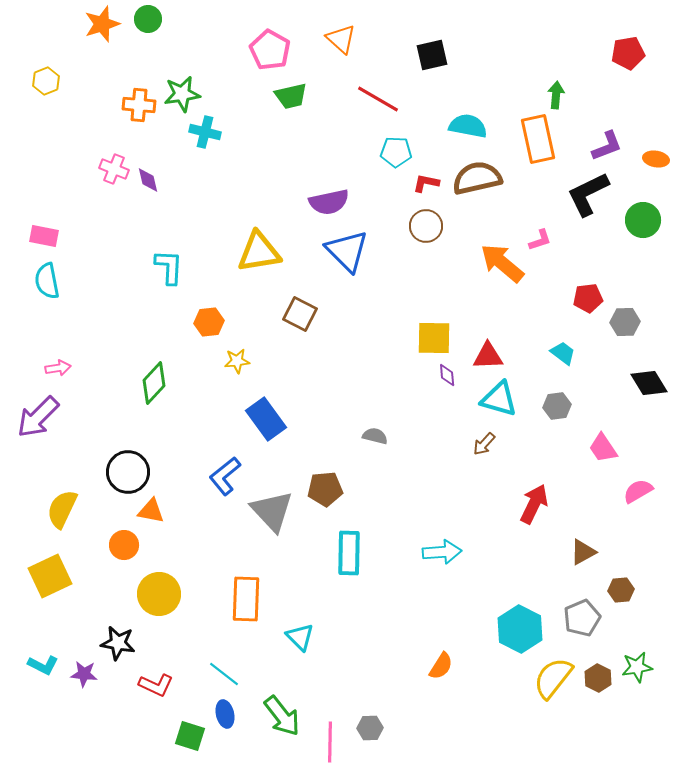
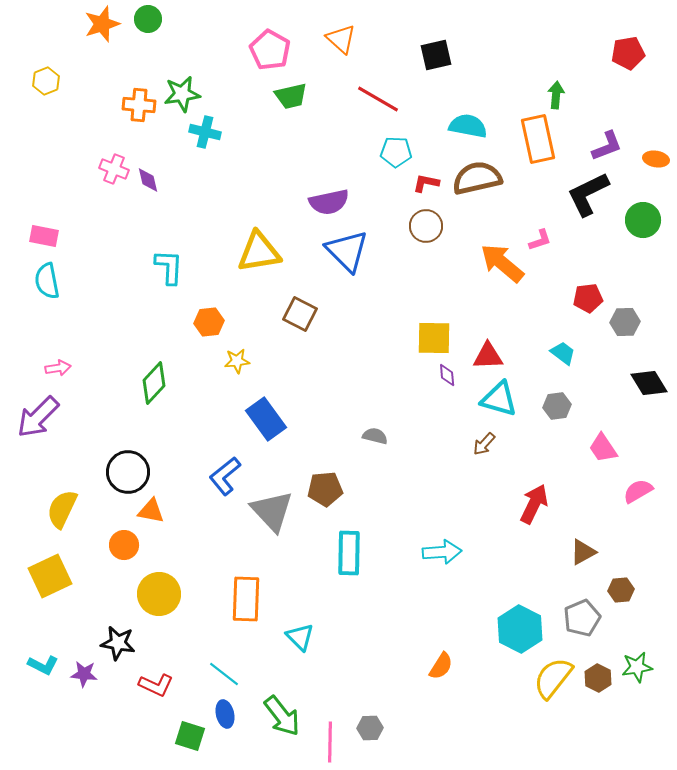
black square at (432, 55): moved 4 px right
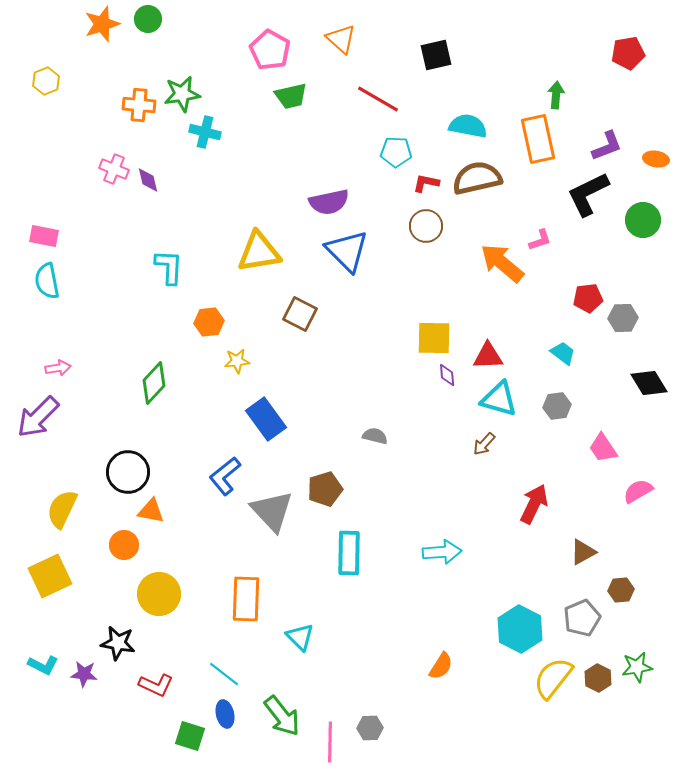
gray hexagon at (625, 322): moved 2 px left, 4 px up
brown pentagon at (325, 489): rotated 12 degrees counterclockwise
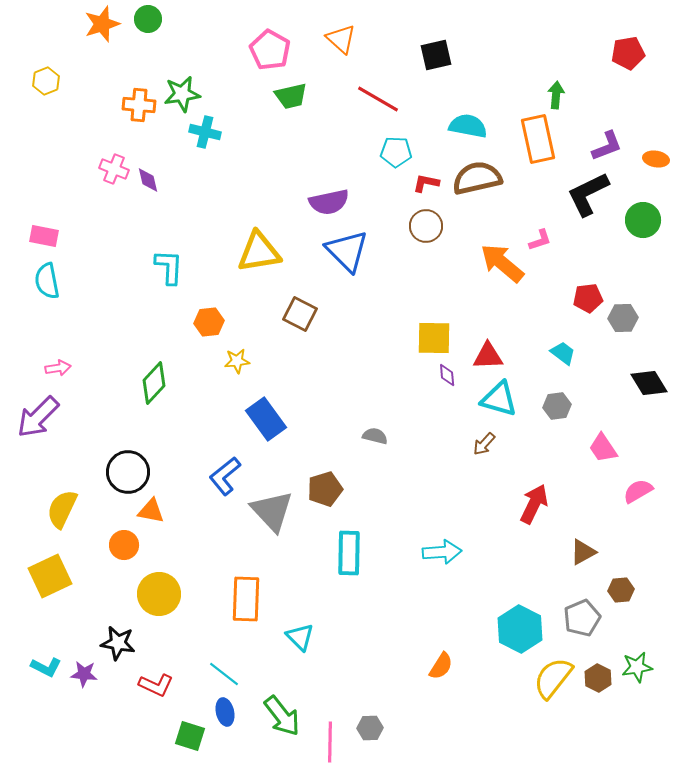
cyan L-shape at (43, 665): moved 3 px right, 2 px down
blue ellipse at (225, 714): moved 2 px up
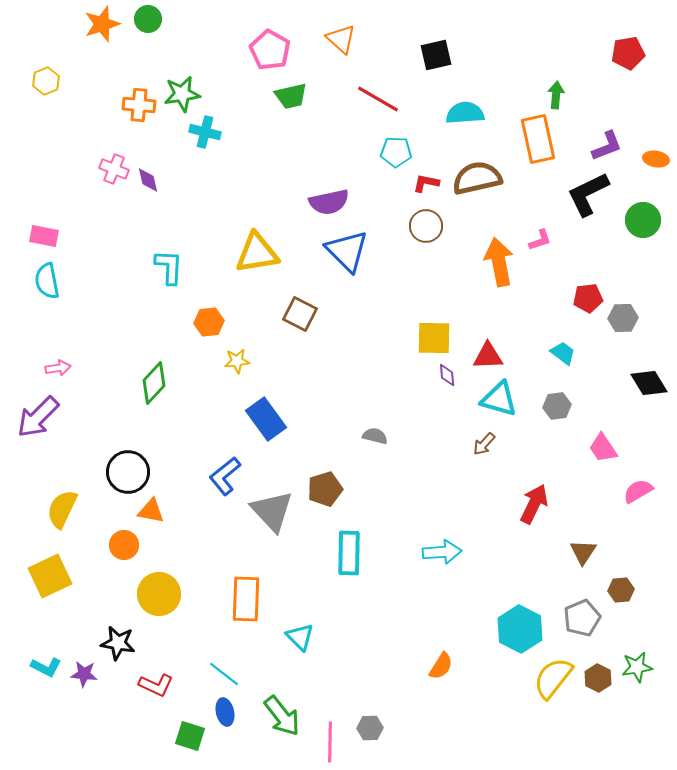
cyan semicircle at (468, 126): moved 3 px left, 13 px up; rotated 15 degrees counterclockwise
yellow triangle at (259, 252): moved 2 px left, 1 px down
orange arrow at (502, 263): moved 3 px left, 1 px up; rotated 39 degrees clockwise
brown triangle at (583, 552): rotated 28 degrees counterclockwise
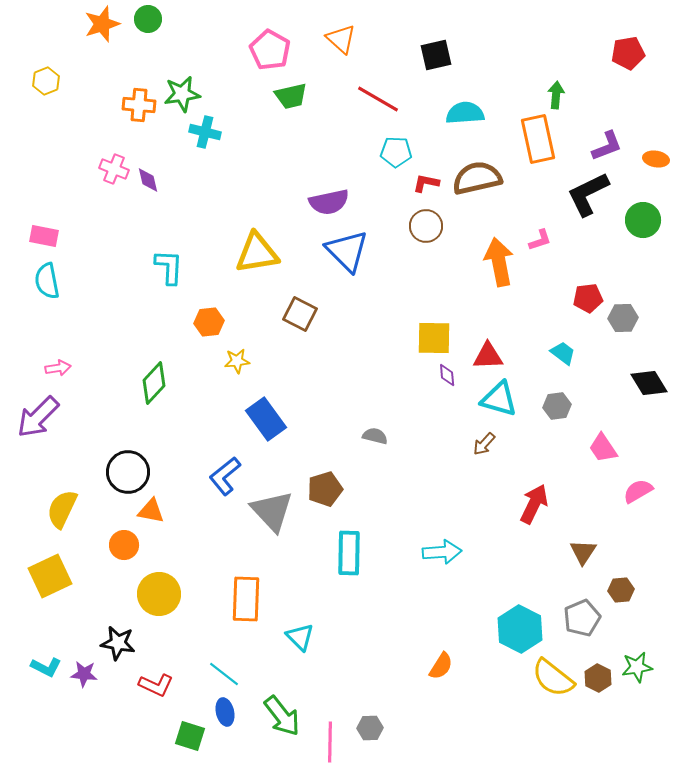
yellow semicircle at (553, 678): rotated 90 degrees counterclockwise
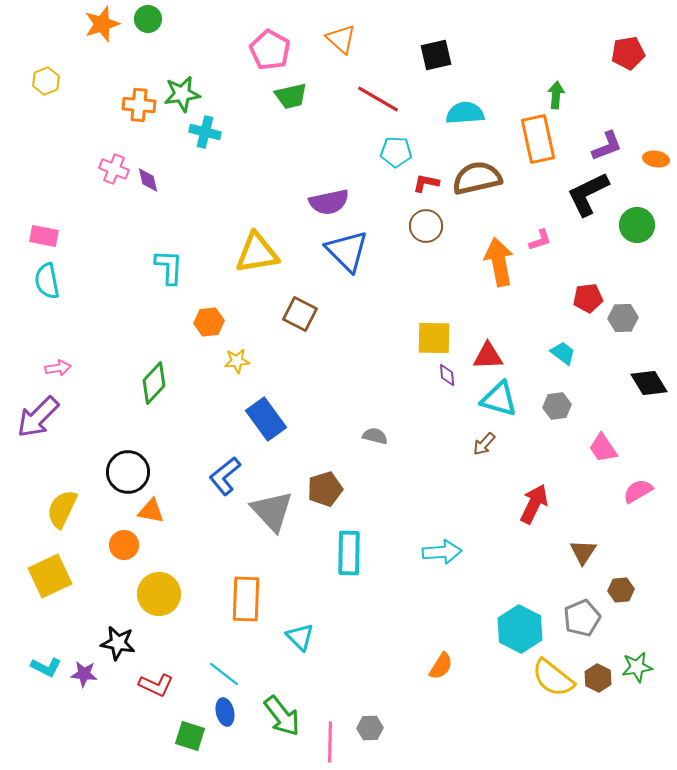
green circle at (643, 220): moved 6 px left, 5 px down
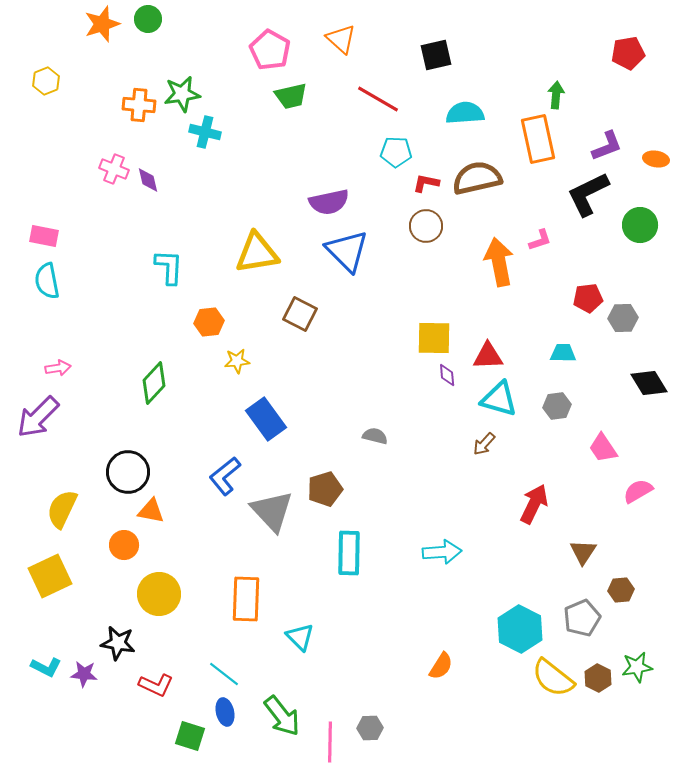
green circle at (637, 225): moved 3 px right
cyan trapezoid at (563, 353): rotated 36 degrees counterclockwise
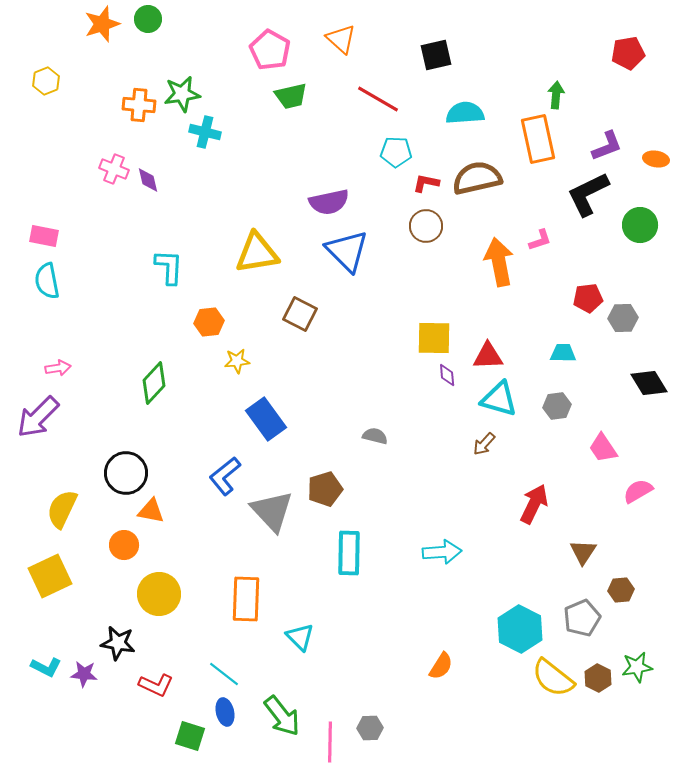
black circle at (128, 472): moved 2 px left, 1 px down
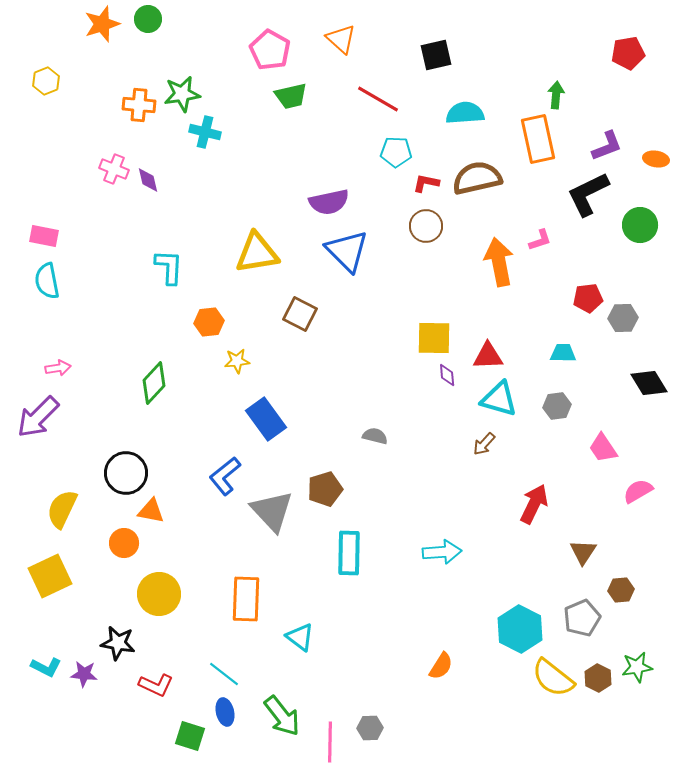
orange circle at (124, 545): moved 2 px up
cyan triangle at (300, 637): rotated 8 degrees counterclockwise
